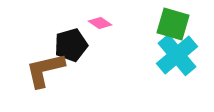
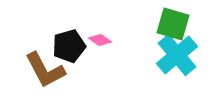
pink diamond: moved 17 px down
black pentagon: moved 2 px left, 1 px down
brown L-shape: rotated 105 degrees counterclockwise
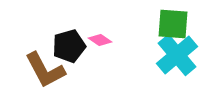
green square: rotated 12 degrees counterclockwise
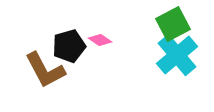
green square: rotated 32 degrees counterclockwise
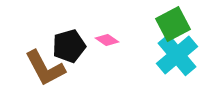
pink diamond: moved 7 px right
brown L-shape: moved 2 px up
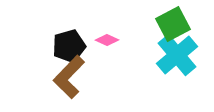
pink diamond: rotated 10 degrees counterclockwise
brown L-shape: moved 24 px right, 9 px down; rotated 72 degrees clockwise
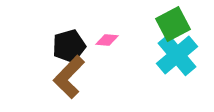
pink diamond: rotated 20 degrees counterclockwise
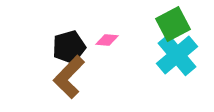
black pentagon: moved 1 px down
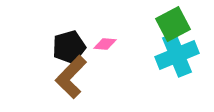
pink diamond: moved 2 px left, 4 px down
cyan cross: rotated 18 degrees clockwise
brown L-shape: moved 2 px right
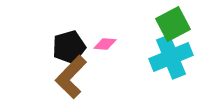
cyan cross: moved 6 px left, 2 px down
